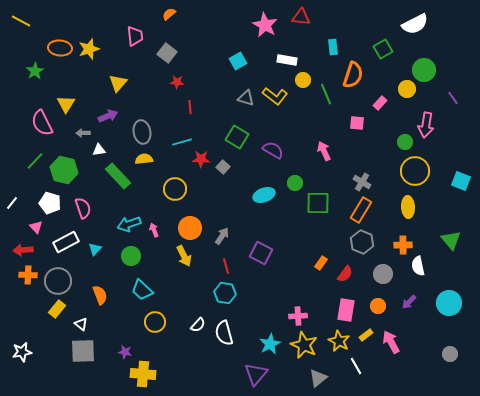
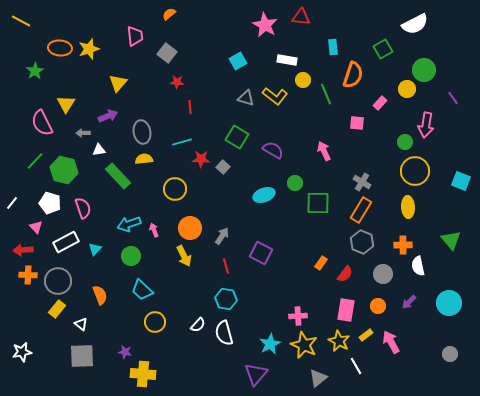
cyan hexagon at (225, 293): moved 1 px right, 6 px down
gray square at (83, 351): moved 1 px left, 5 px down
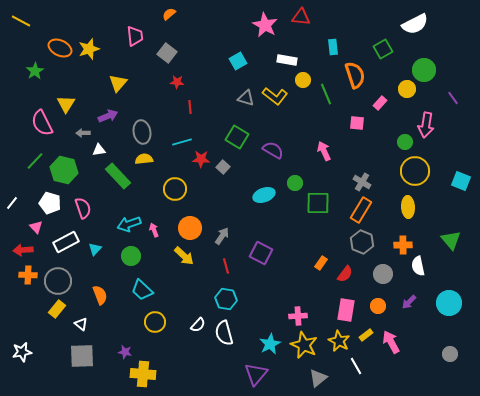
orange ellipse at (60, 48): rotated 20 degrees clockwise
orange semicircle at (353, 75): moved 2 px right; rotated 36 degrees counterclockwise
yellow arrow at (184, 256): rotated 20 degrees counterclockwise
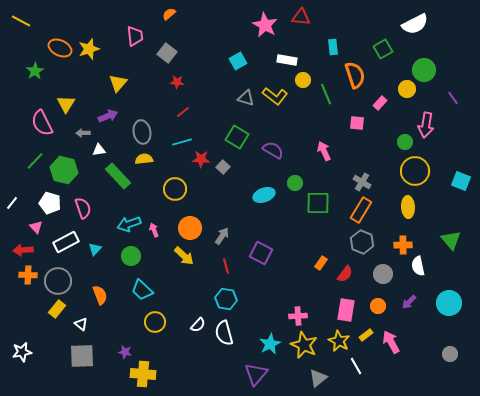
red line at (190, 107): moved 7 px left, 5 px down; rotated 56 degrees clockwise
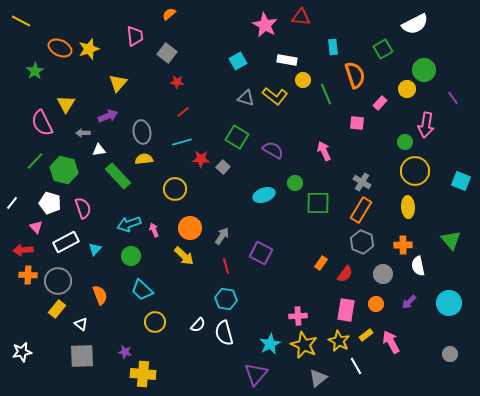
orange circle at (378, 306): moved 2 px left, 2 px up
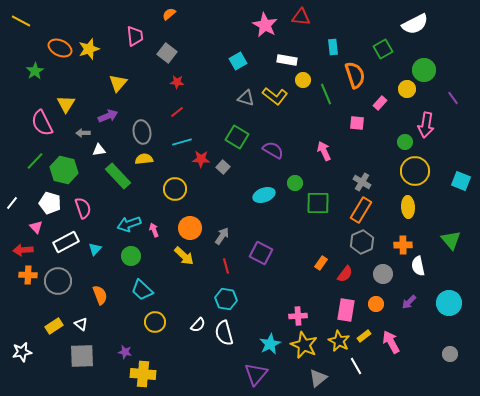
red line at (183, 112): moved 6 px left
gray hexagon at (362, 242): rotated 15 degrees clockwise
yellow rectangle at (57, 309): moved 3 px left, 17 px down; rotated 18 degrees clockwise
yellow rectangle at (366, 335): moved 2 px left, 1 px down
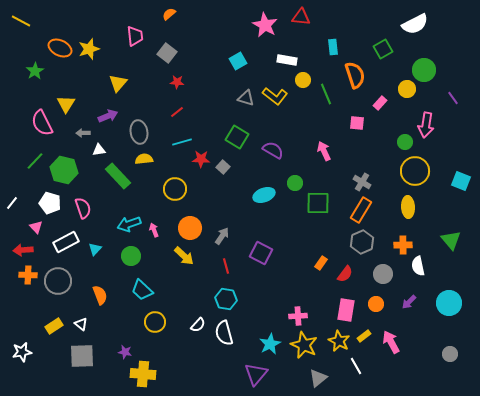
gray ellipse at (142, 132): moved 3 px left
